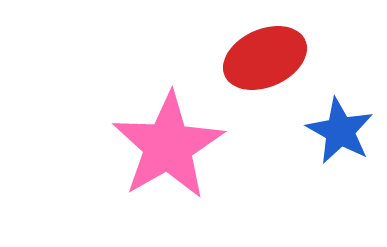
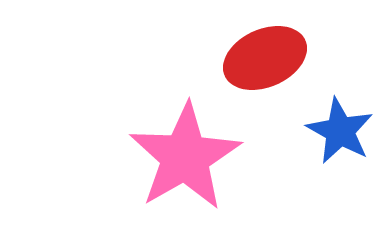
pink star: moved 17 px right, 11 px down
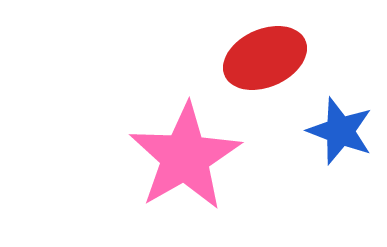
blue star: rotated 8 degrees counterclockwise
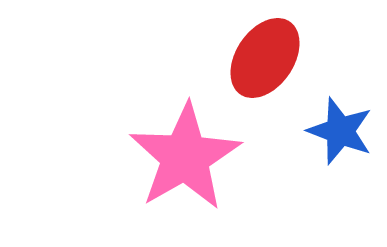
red ellipse: rotated 32 degrees counterclockwise
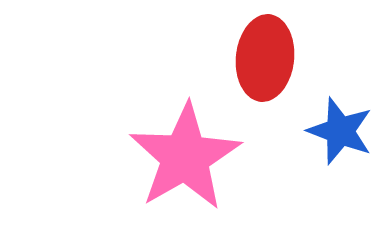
red ellipse: rotated 28 degrees counterclockwise
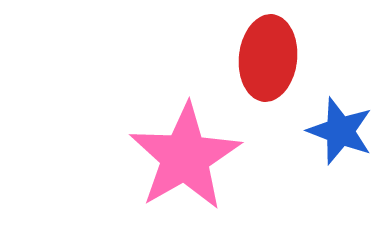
red ellipse: moved 3 px right
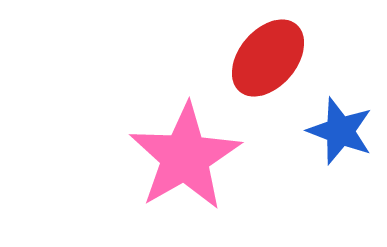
red ellipse: rotated 34 degrees clockwise
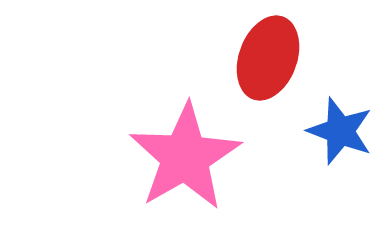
red ellipse: rotated 20 degrees counterclockwise
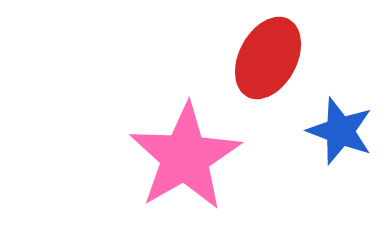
red ellipse: rotated 8 degrees clockwise
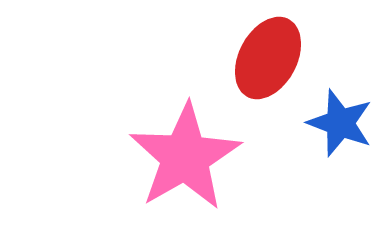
blue star: moved 8 px up
